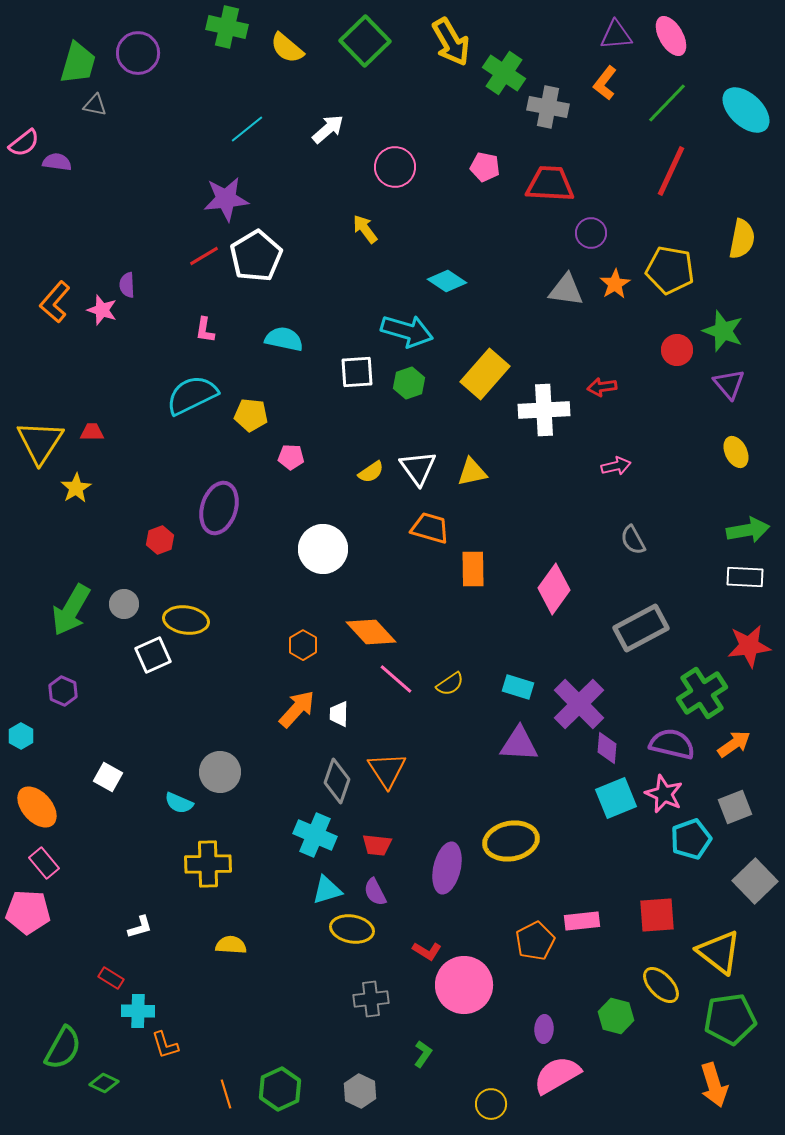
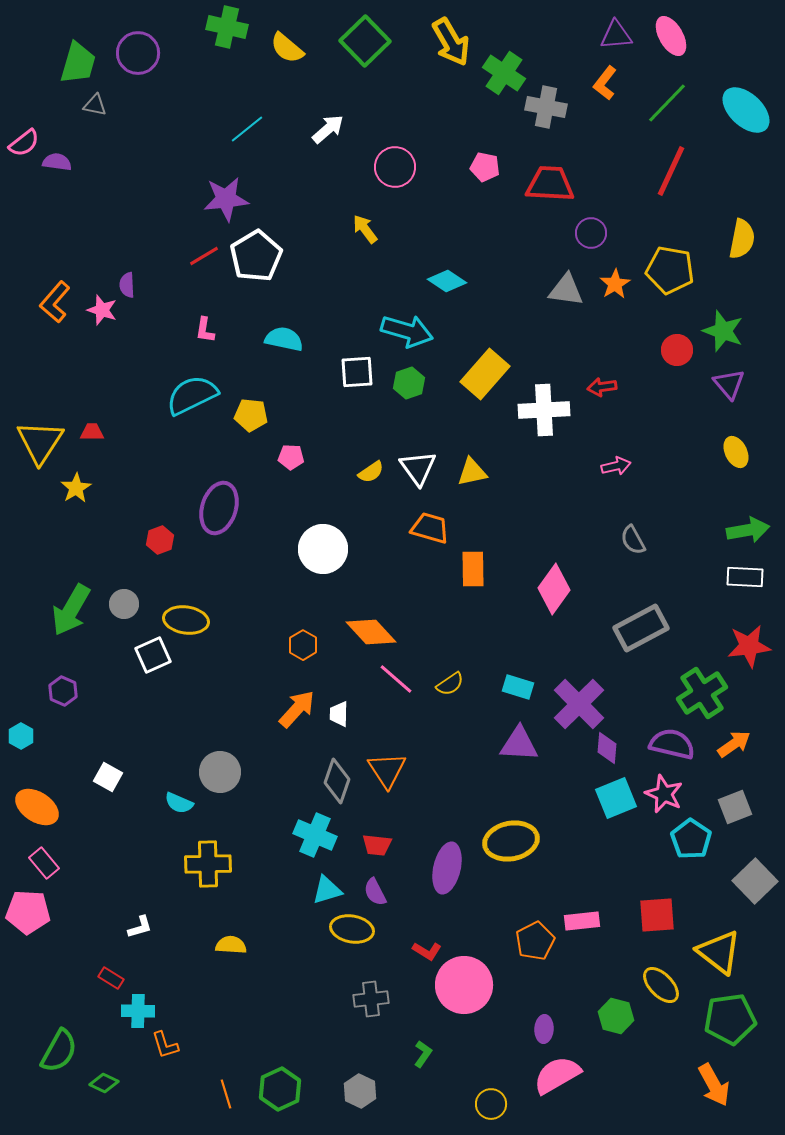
gray cross at (548, 107): moved 2 px left
orange ellipse at (37, 807): rotated 15 degrees counterclockwise
cyan pentagon at (691, 839): rotated 18 degrees counterclockwise
green semicircle at (63, 1048): moved 4 px left, 3 px down
orange arrow at (714, 1085): rotated 12 degrees counterclockwise
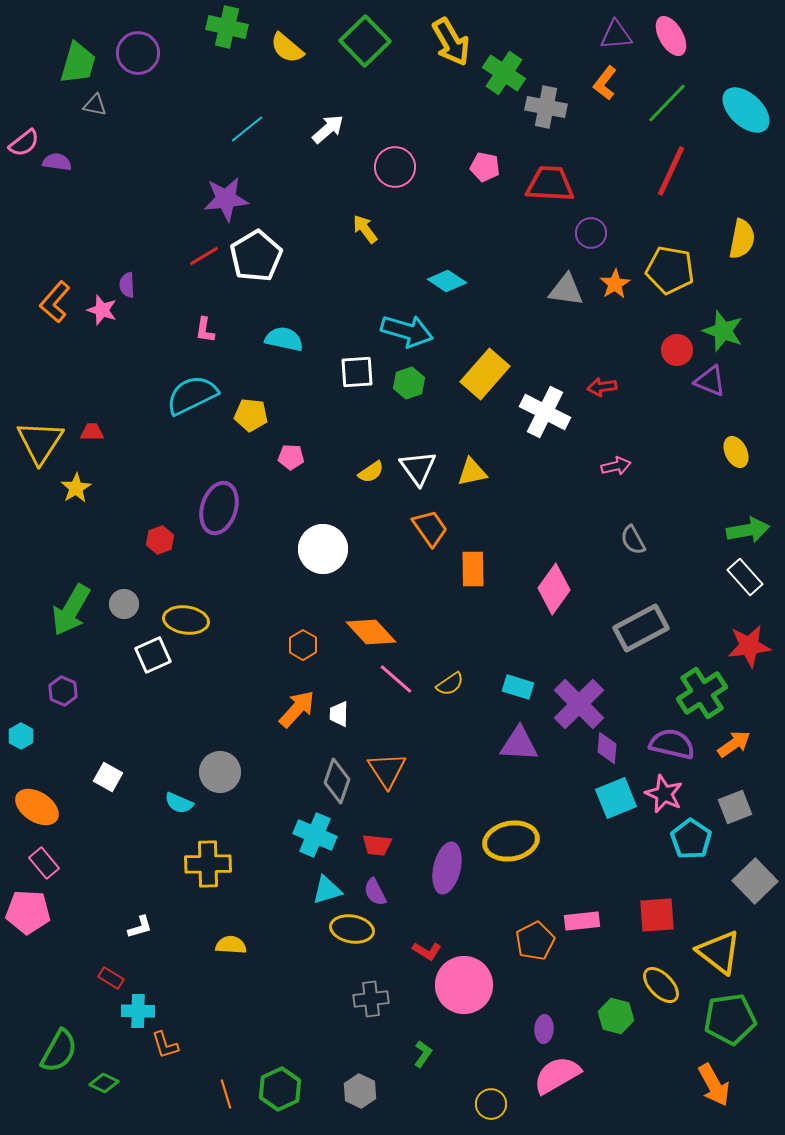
purple triangle at (729, 384): moved 19 px left, 3 px up; rotated 28 degrees counterclockwise
white cross at (544, 410): moved 1 px right, 2 px down; rotated 30 degrees clockwise
orange trapezoid at (430, 528): rotated 39 degrees clockwise
white rectangle at (745, 577): rotated 45 degrees clockwise
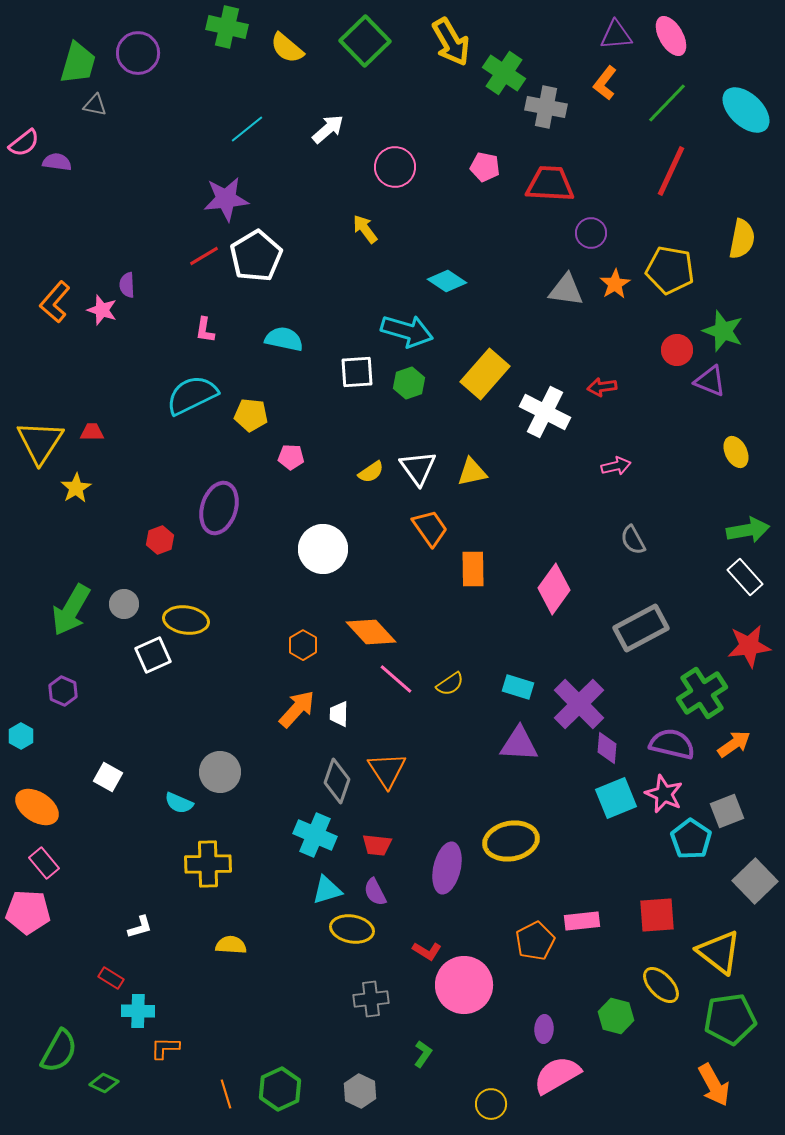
gray square at (735, 807): moved 8 px left, 4 px down
orange L-shape at (165, 1045): moved 3 px down; rotated 108 degrees clockwise
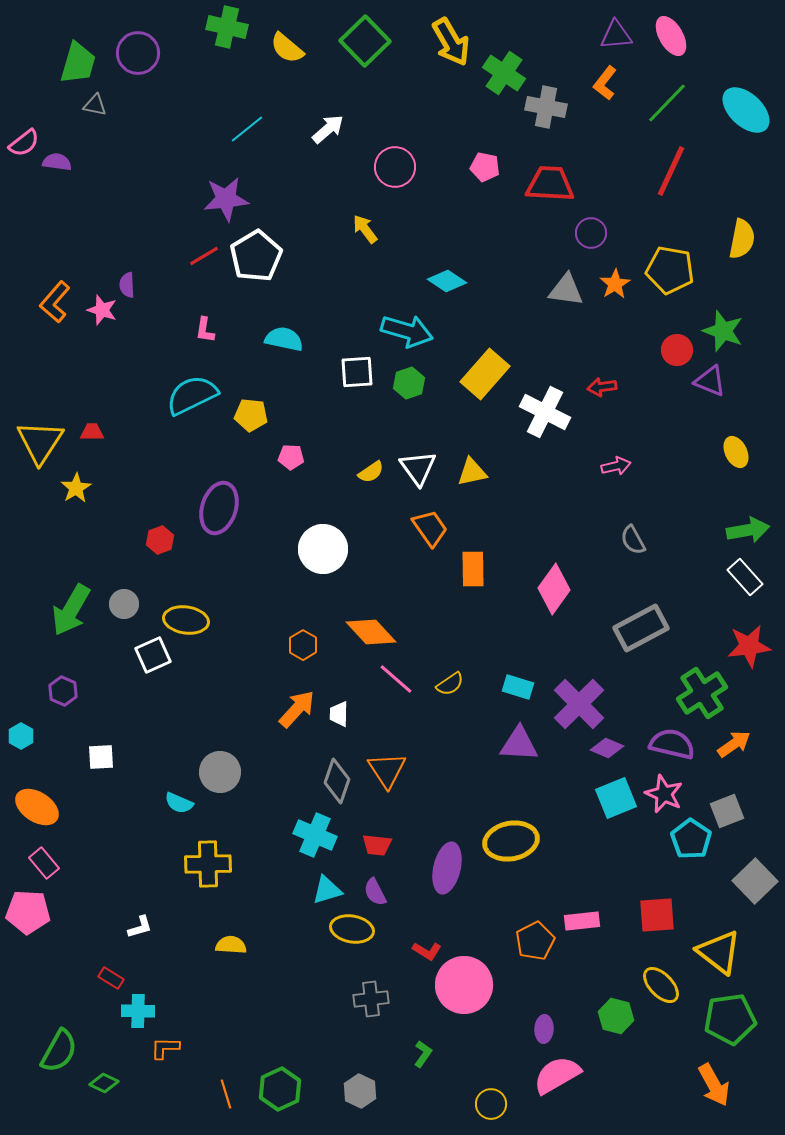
purple diamond at (607, 748): rotated 72 degrees counterclockwise
white square at (108, 777): moved 7 px left, 20 px up; rotated 32 degrees counterclockwise
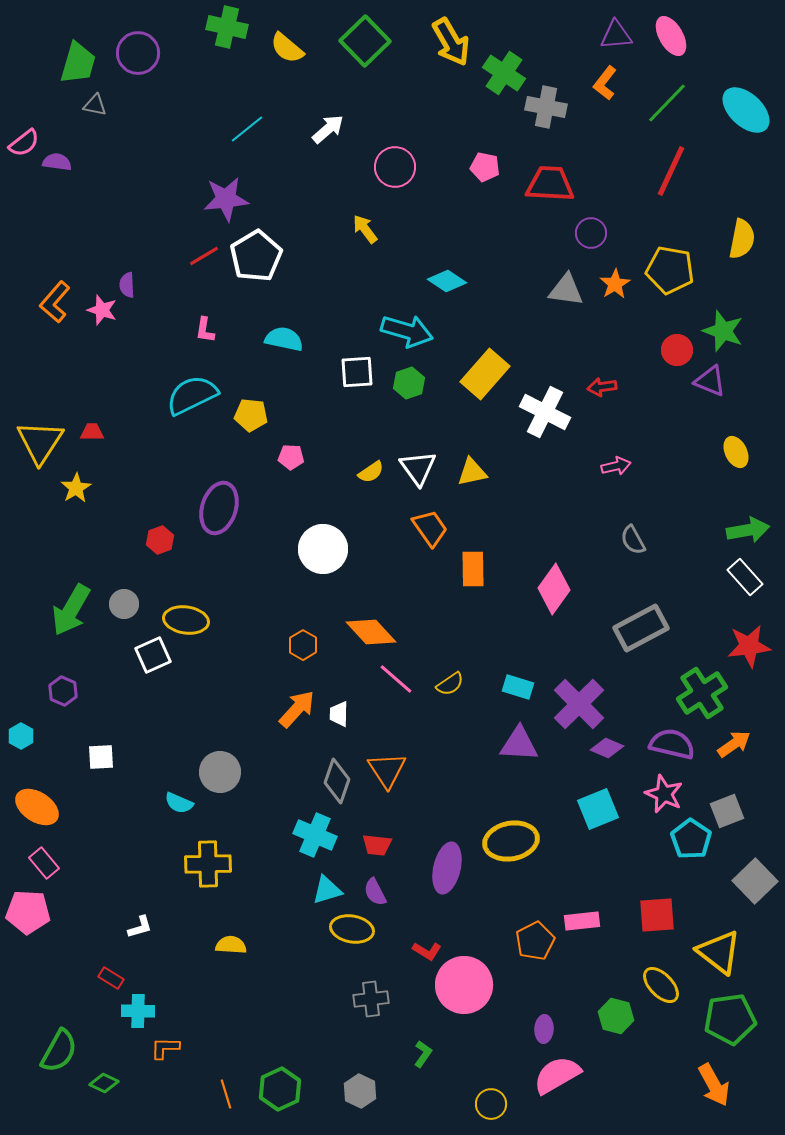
cyan square at (616, 798): moved 18 px left, 11 px down
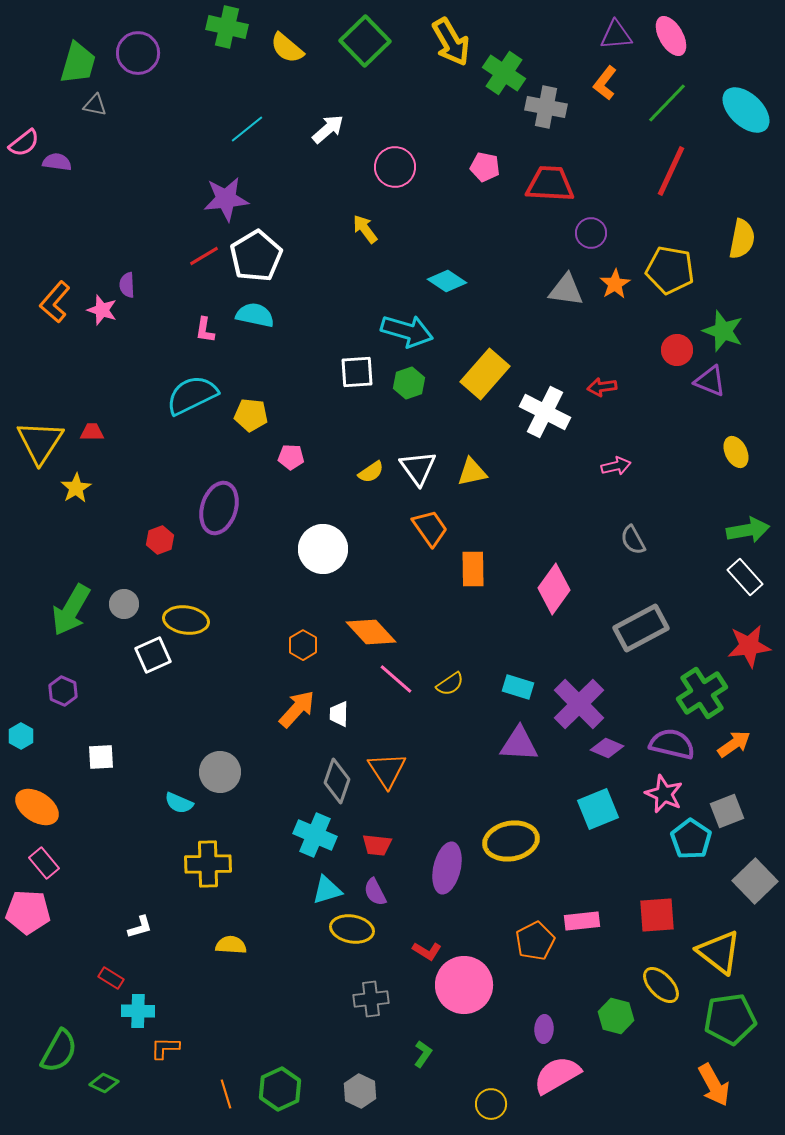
cyan semicircle at (284, 339): moved 29 px left, 24 px up
